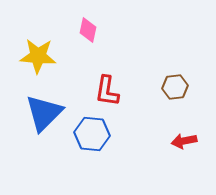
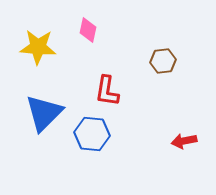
yellow star: moved 9 px up
brown hexagon: moved 12 px left, 26 px up
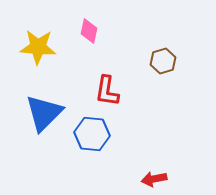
pink diamond: moved 1 px right, 1 px down
brown hexagon: rotated 10 degrees counterclockwise
red arrow: moved 30 px left, 38 px down
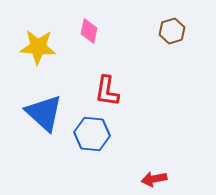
brown hexagon: moved 9 px right, 30 px up
blue triangle: rotated 33 degrees counterclockwise
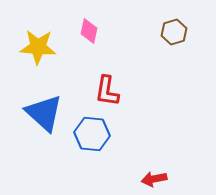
brown hexagon: moved 2 px right, 1 px down
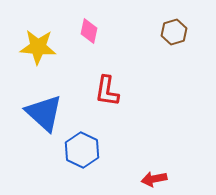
blue hexagon: moved 10 px left, 16 px down; rotated 20 degrees clockwise
